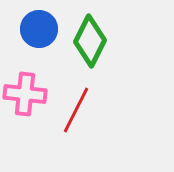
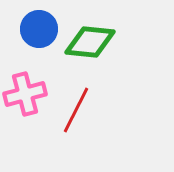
green diamond: moved 1 px down; rotated 69 degrees clockwise
pink cross: rotated 21 degrees counterclockwise
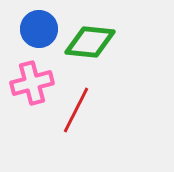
pink cross: moved 7 px right, 11 px up
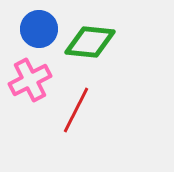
pink cross: moved 2 px left, 3 px up; rotated 12 degrees counterclockwise
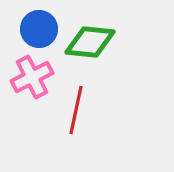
pink cross: moved 2 px right, 3 px up
red line: rotated 15 degrees counterclockwise
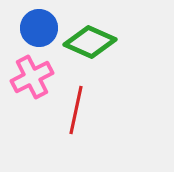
blue circle: moved 1 px up
green diamond: rotated 18 degrees clockwise
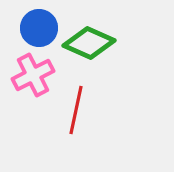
green diamond: moved 1 px left, 1 px down
pink cross: moved 1 px right, 2 px up
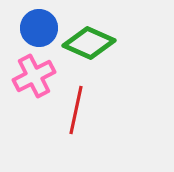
pink cross: moved 1 px right, 1 px down
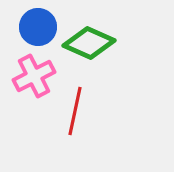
blue circle: moved 1 px left, 1 px up
red line: moved 1 px left, 1 px down
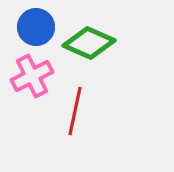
blue circle: moved 2 px left
pink cross: moved 2 px left
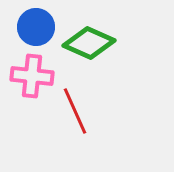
pink cross: rotated 33 degrees clockwise
red line: rotated 36 degrees counterclockwise
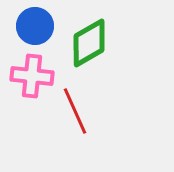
blue circle: moved 1 px left, 1 px up
green diamond: rotated 54 degrees counterclockwise
